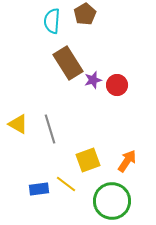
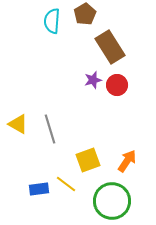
brown rectangle: moved 42 px right, 16 px up
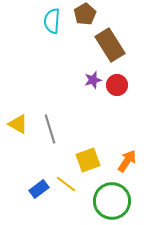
brown rectangle: moved 2 px up
blue rectangle: rotated 30 degrees counterclockwise
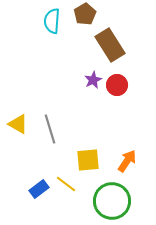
purple star: rotated 12 degrees counterclockwise
yellow square: rotated 15 degrees clockwise
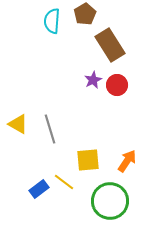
yellow line: moved 2 px left, 2 px up
green circle: moved 2 px left
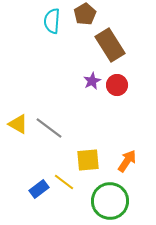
purple star: moved 1 px left, 1 px down
gray line: moved 1 px left, 1 px up; rotated 36 degrees counterclockwise
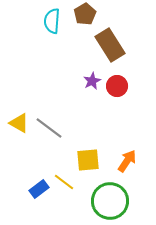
red circle: moved 1 px down
yellow triangle: moved 1 px right, 1 px up
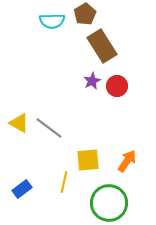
cyan semicircle: rotated 95 degrees counterclockwise
brown rectangle: moved 8 px left, 1 px down
yellow line: rotated 65 degrees clockwise
blue rectangle: moved 17 px left
green circle: moved 1 px left, 2 px down
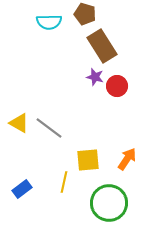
brown pentagon: rotated 25 degrees counterclockwise
cyan semicircle: moved 3 px left, 1 px down
purple star: moved 3 px right, 4 px up; rotated 30 degrees counterclockwise
orange arrow: moved 2 px up
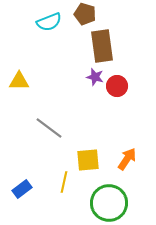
cyan semicircle: rotated 20 degrees counterclockwise
brown rectangle: rotated 24 degrees clockwise
yellow triangle: moved 42 px up; rotated 30 degrees counterclockwise
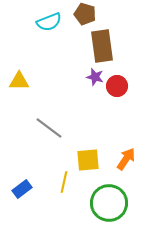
orange arrow: moved 1 px left
